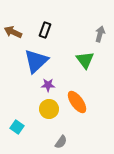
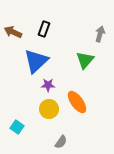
black rectangle: moved 1 px left, 1 px up
green triangle: rotated 18 degrees clockwise
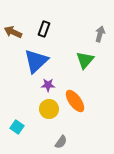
orange ellipse: moved 2 px left, 1 px up
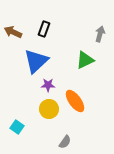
green triangle: rotated 24 degrees clockwise
gray semicircle: moved 4 px right
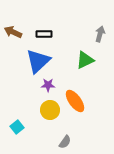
black rectangle: moved 5 px down; rotated 70 degrees clockwise
blue triangle: moved 2 px right
yellow circle: moved 1 px right, 1 px down
cyan square: rotated 16 degrees clockwise
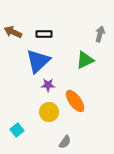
yellow circle: moved 1 px left, 2 px down
cyan square: moved 3 px down
